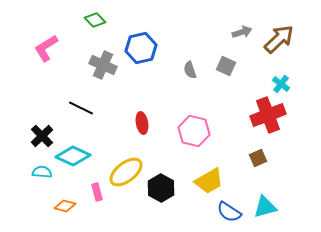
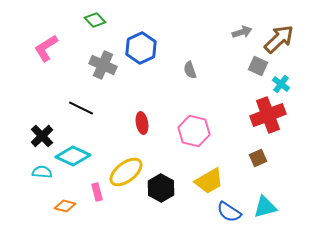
blue hexagon: rotated 12 degrees counterclockwise
gray square: moved 32 px right
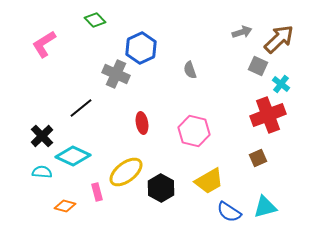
pink L-shape: moved 2 px left, 4 px up
gray cross: moved 13 px right, 9 px down
black line: rotated 65 degrees counterclockwise
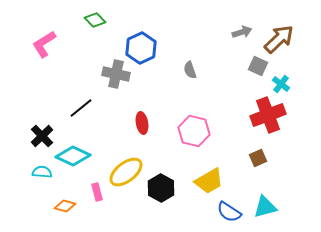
gray cross: rotated 12 degrees counterclockwise
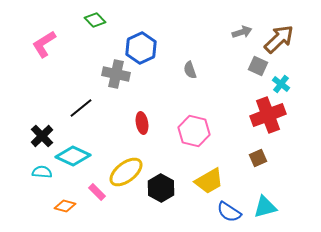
pink rectangle: rotated 30 degrees counterclockwise
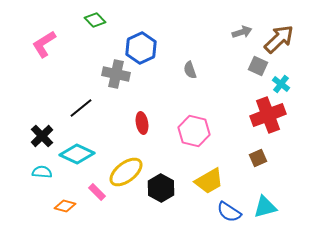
cyan diamond: moved 4 px right, 2 px up
